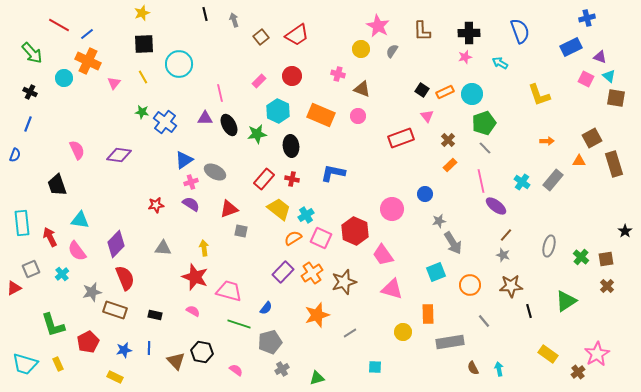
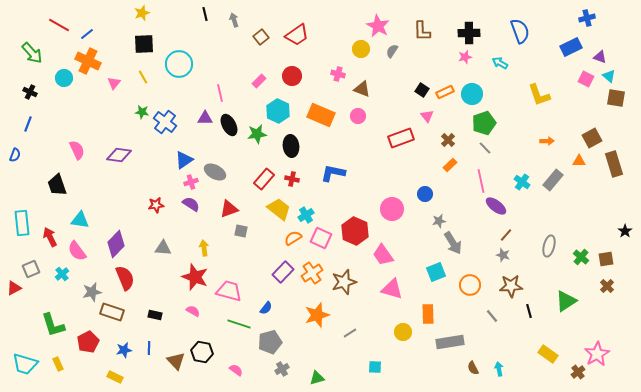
brown rectangle at (115, 310): moved 3 px left, 2 px down
gray line at (484, 321): moved 8 px right, 5 px up
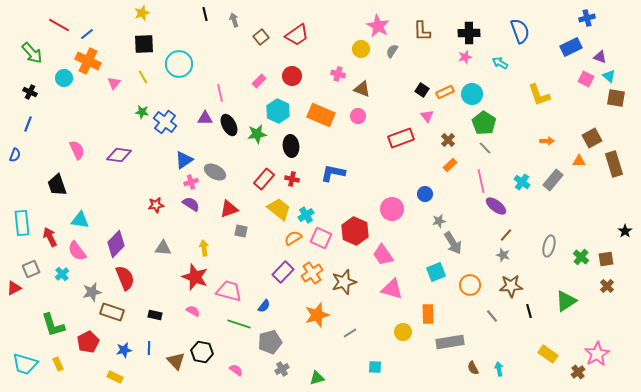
green pentagon at (484, 123): rotated 20 degrees counterclockwise
blue semicircle at (266, 308): moved 2 px left, 2 px up
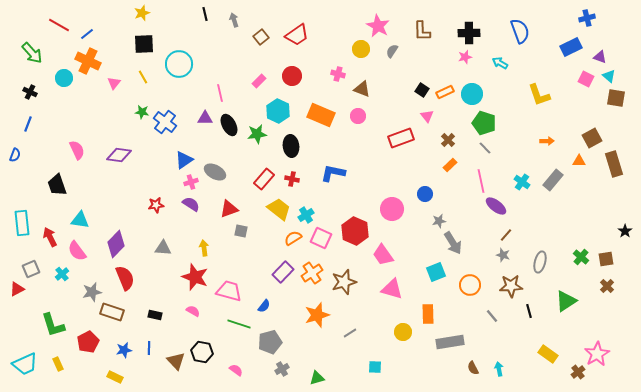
green pentagon at (484, 123): rotated 15 degrees counterclockwise
gray ellipse at (549, 246): moved 9 px left, 16 px down
red triangle at (14, 288): moved 3 px right, 1 px down
cyan trapezoid at (25, 364): rotated 40 degrees counterclockwise
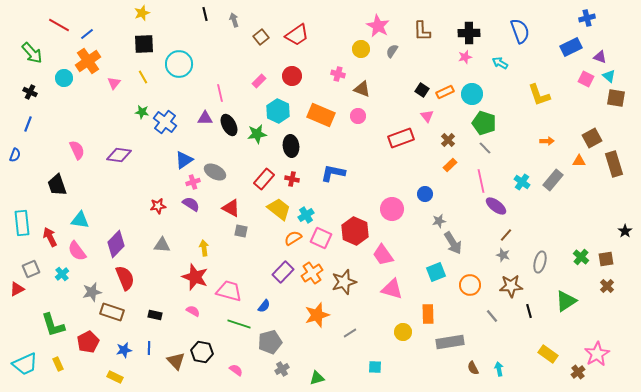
orange cross at (88, 61): rotated 30 degrees clockwise
pink cross at (191, 182): moved 2 px right
red star at (156, 205): moved 2 px right, 1 px down
red triangle at (229, 209): moved 2 px right, 1 px up; rotated 48 degrees clockwise
gray triangle at (163, 248): moved 1 px left, 3 px up
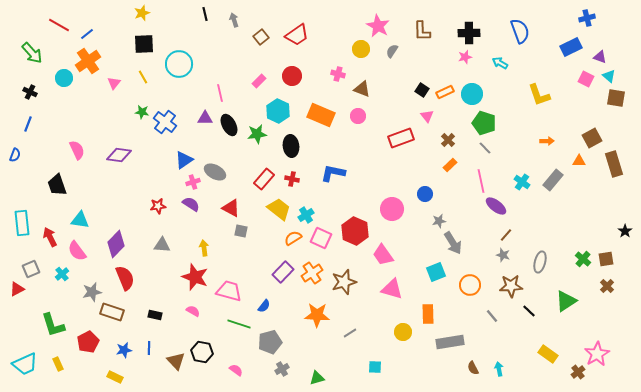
green cross at (581, 257): moved 2 px right, 2 px down
black line at (529, 311): rotated 32 degrees counterclockwise
orange star at (317, 315): rotated 20 degrees clockwise
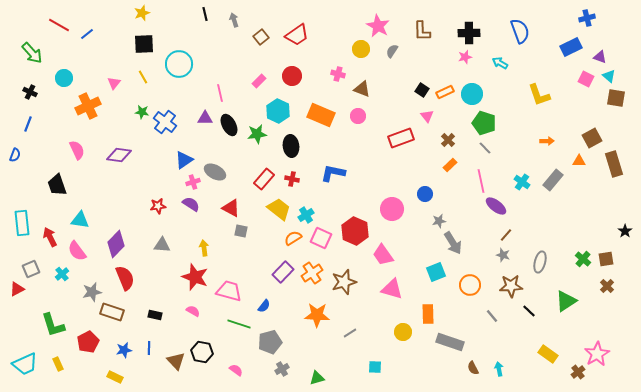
orange cross at (88, 61): moved 45 px down; rotated 10 degrees clockwise
gray rectangle at (450, 342): rotated 28 degrees clockwise
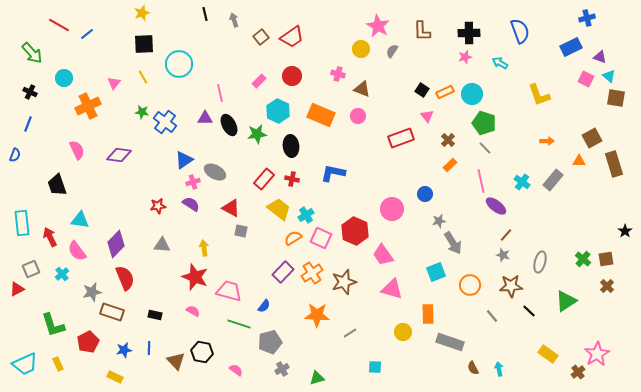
red trapezoid at (297, 35): moved 5 px left, 2 px down
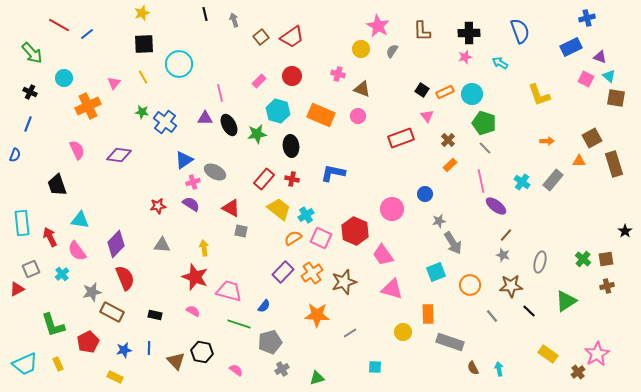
cyan hexagon at (278, 111): rotated 10 degrees counterclockwise
brown cross at (607, 286): rotated 32 degrees clockwise
brown rectangle at (112, 312): rotated 10 degrees clockwise
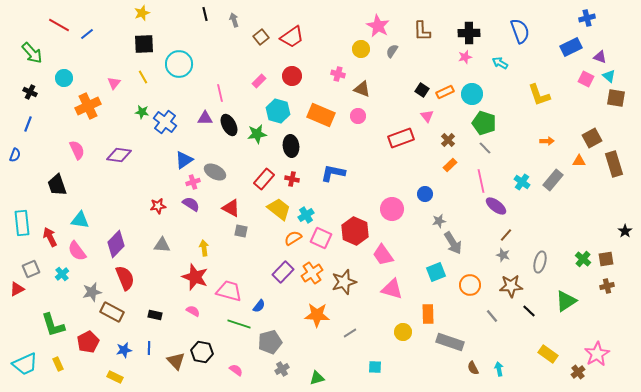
blue semicircle at (264, 306): moved 5 px left
